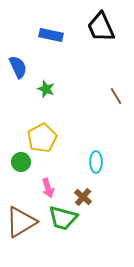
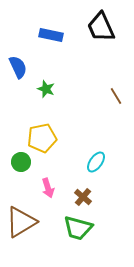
yellow pentagon: rotated 16 degrees clockwise
cyan ellipse: rotated 35 degrees clockwise
green trapezoid: moved 15 px right, 10 px down
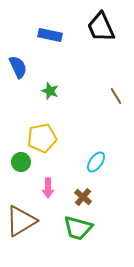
blue rectangle: moved 1 px left
green star: moved 4 px right, 2 px down
pink arrow: rotated 18 degrees clockwise
brown triangle: moved 1 px up
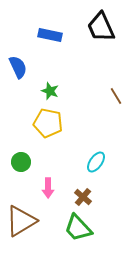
yellow pentagon: moved 6 px right, 15 px up; rotated 24 degrees clockwise
green trapezoid: rotated 32 degrees clockwise
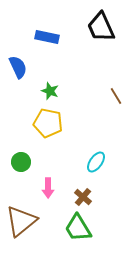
blue rectangle: moved 3 px left, 2 px down
brown triangle: rotated 8 degrees counterclockwise
green trapezoid: rotated 12 degrees clockwise
